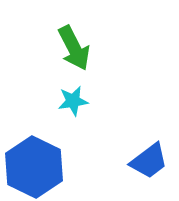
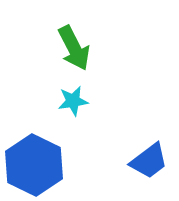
blue hexagon: moved 2 px up
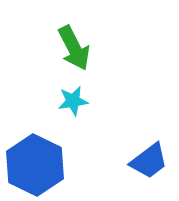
blue hexagon: moved 1 px right
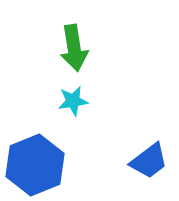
green arrow: rotated 18 degrees clockwise
blue hexagon: rotated 12 degrees clockwise
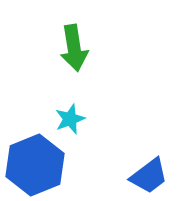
cyan star: moved 3 px left, 18 px down; rotated 12 degrees counterclockwise
blue trapezoid: moved 15 px down
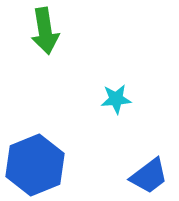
green arrow: moved 29 px left, 17 px up
cyan star: moved 46 px right, 20 px up; rotated 16 degrees clockwise
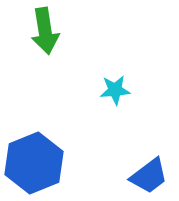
cyan star: moved 1 px left, 9 px up
blue hexagon: moved 1 px left, 2 px up
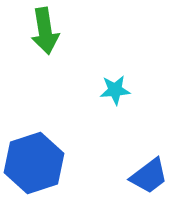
blue hexagon: rotated 4 degrees clockwise
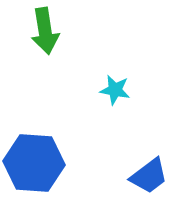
cyan star: rotated 16 degrees clockwise
blue hexagon: rotated 22 degrees clockwise
